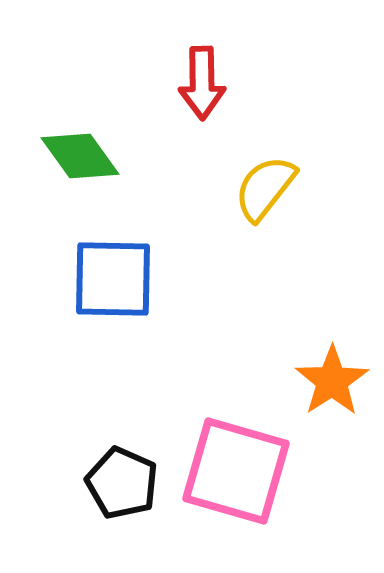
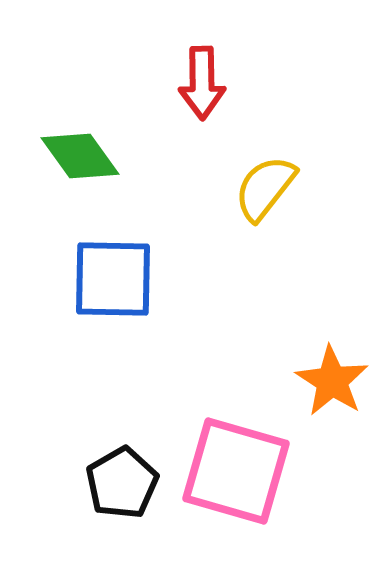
orange star: rotated 6 degrees counterclockwise
black pentagon: rotated 18 degrees clockwise
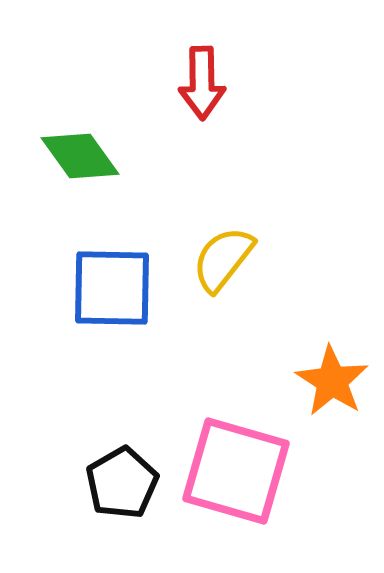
yellow semicircle: moved 42 px left, 71 px down
blue square: moved 1 px left, 9 px down
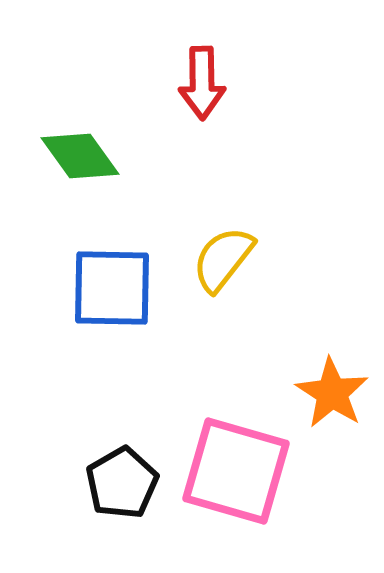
orange star: moved 12 px down
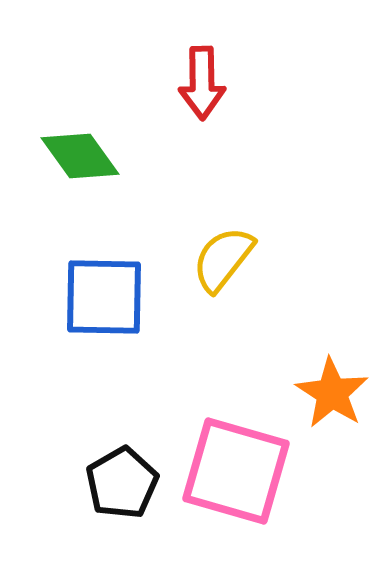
blue square: moved 8 px left, 9 px down
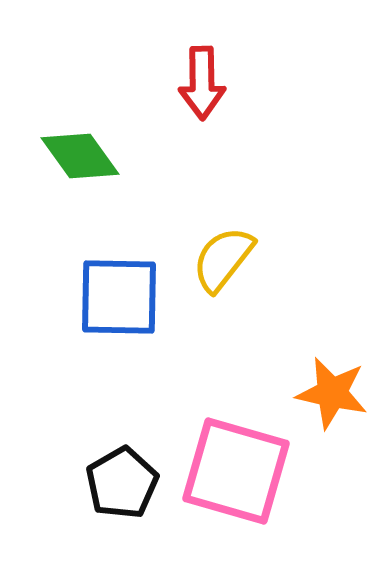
blue square: moved 15 px right
orange star: rotated 20 degrees counterclockwise
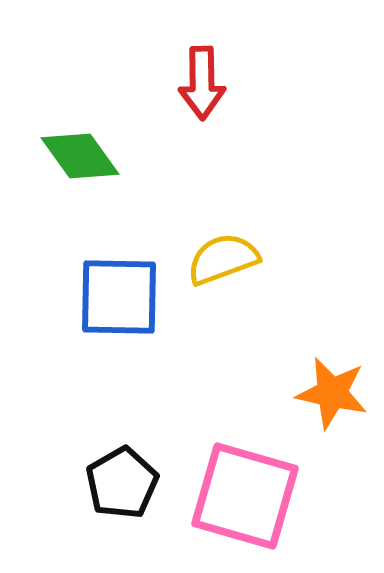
yellow semicircle: rotated 32 degrees clockwise
pink square: moved 9 px right, 25 px down
